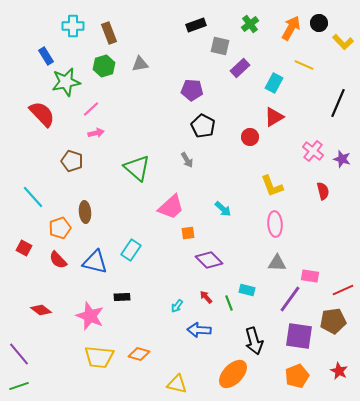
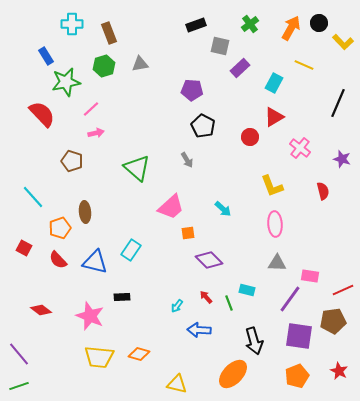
cyan cross at (73, 26): moved 1 px left, 2 px up
pink cross at (313, 151): moved 13 px left, 3 px up
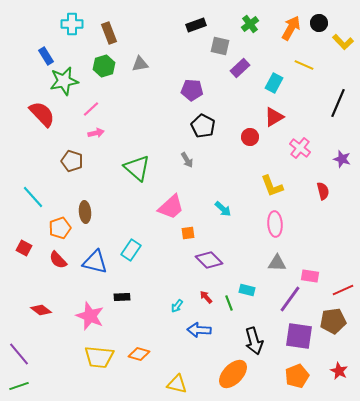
green star at (66, 82): moved 2 px left, 1 px up
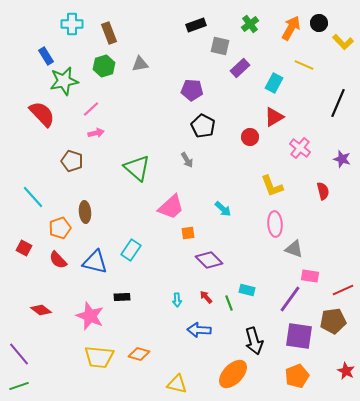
gray triangle at (277, 263): moved 17 px right, 14 px up; rotated 18 degrees clockwise
cyan arrow at (177, 306): moved 6 px up; rotated 40 degrees counterclockwise
red star at (339, 371): moved 7 px right
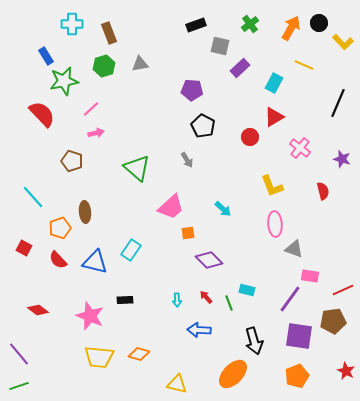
black rectangle at (122, 297): moved 3 px right, 3 px down
red diamond at (41, 310): moved 3 px left
